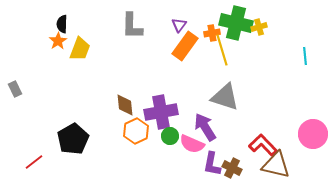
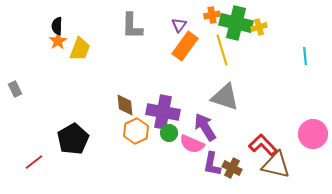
black semicircle: moved 5 px left, 2 px down
orange cross: moved 18 px up
purple cross: moved 2 px right; rotated 20 degrees clockwise
green circle: moved 1 px left, 3 px up
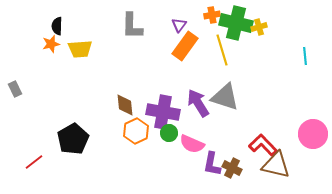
orange star: moved 7 px left, 3 px down; rotated 18 degrees clockwise
yellow trapezoid: rotated 65 degrees clockwise
purple arrow: moved 7 px left, 24 px up
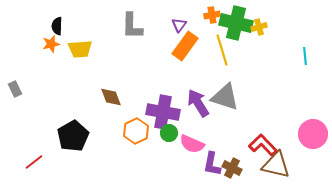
brown diamond: moved 14 px left, 8 px up; rotated 15 degrees counterclockwise
black pentagon: moved 3 px up
